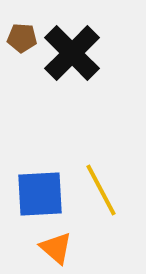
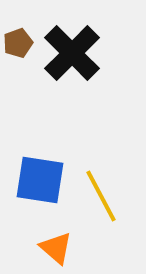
brown pentagon: moved 4 px left, 5 px down; rotated 24 degrees counterclockwise
yellow line: moved 6 px down
blue square: moved 14 px up; rotated 12 degrees clockwise
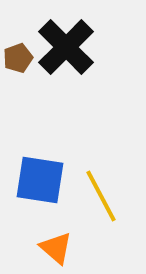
brown pentagon: moved 15 px down
black cross: moved 6 px left, 6 px up
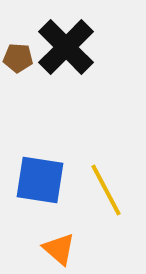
brown pentagon: rotated 24 degrees clockwise
yellow line: moved 5 px right, 6 px up
orange triangle: moved 3 px right, 1 px down
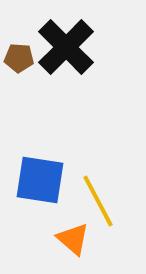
brown pentagon: moved 1 px right
yellow line: moved 8 px left, 11 px down
orange triangle: moved 14 px right, 10 px up
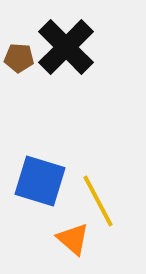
blue square: moved 1 px down; rotated 8 degrees clockwise
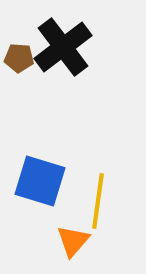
black cross: moved 3 px left; rotated 8 degrees clockwise
yellow line: rotated 36 degrees clockwise
orange triangle: moved 2 px down; rotated 30 degrees clockwise
